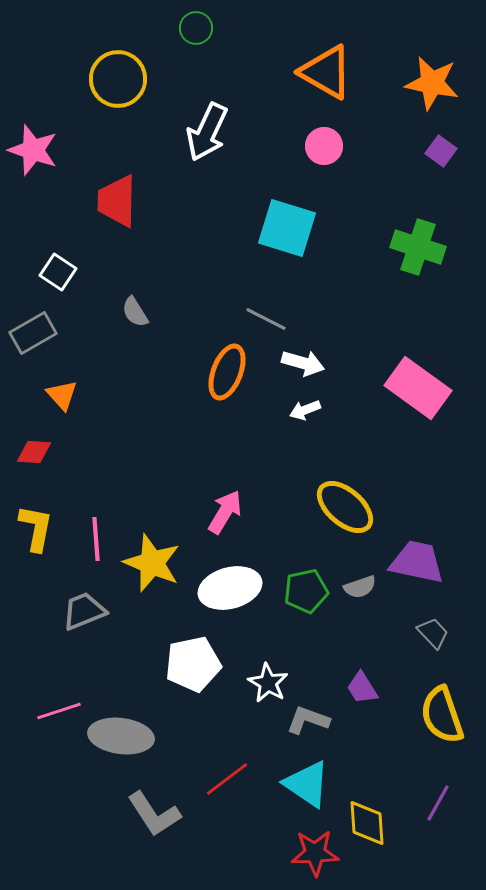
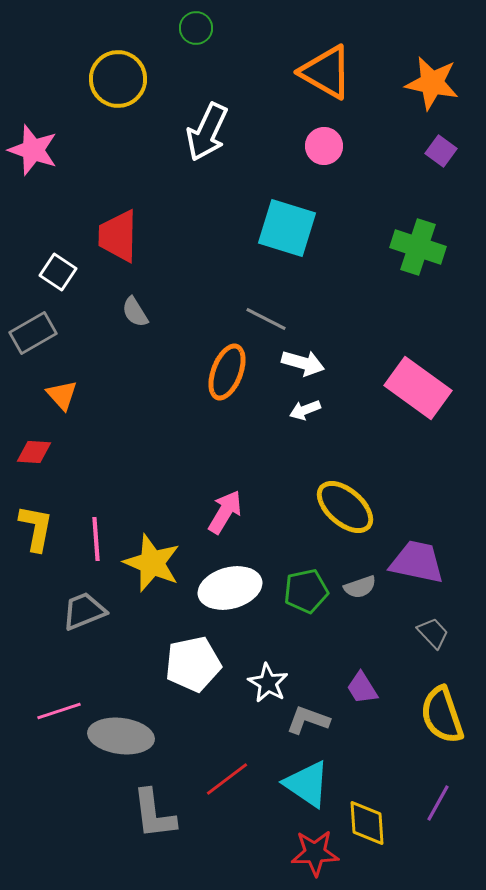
red trapezoid at (117, 201): moved 1 px right, 35 px down
gray L-shape at (154, 814): rotated 26 degrees clockwise
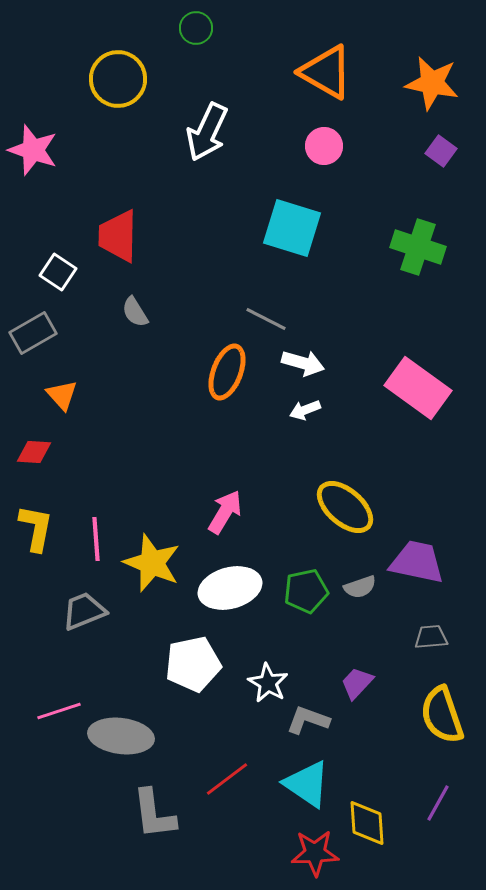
cyan square at (287, 228): moved 5 px right
gray trapezoid at (433, 633): moved 2 px left, 4 px down; rotated 52 degrees counterclockwise
purple trapezoid at (362, 688): moved 5 px left, 5 px up; rotated 75 degrees clockwise
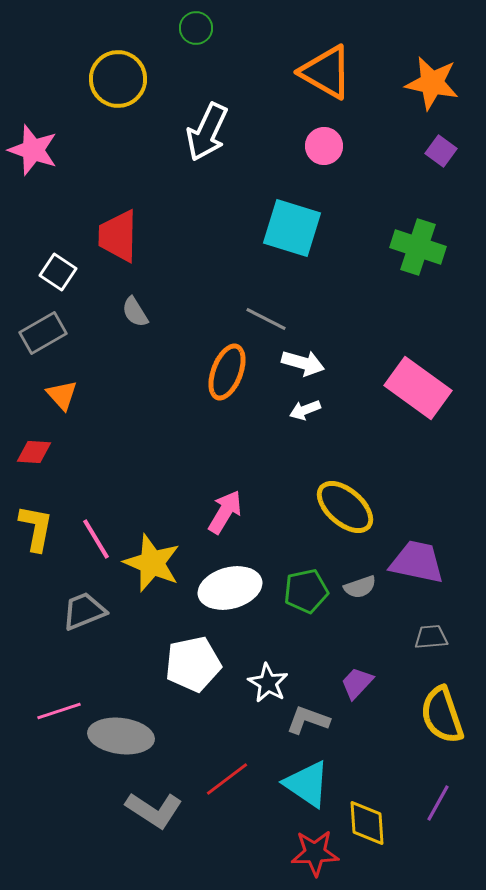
gray rectangle at (33, 333): moved 10 px right
pink line at (96, 539): rotated 27 degrees counterclockwise
gray L-shape at (154, 814): moved 4 px up; rotated 50 degrees counterclockwise
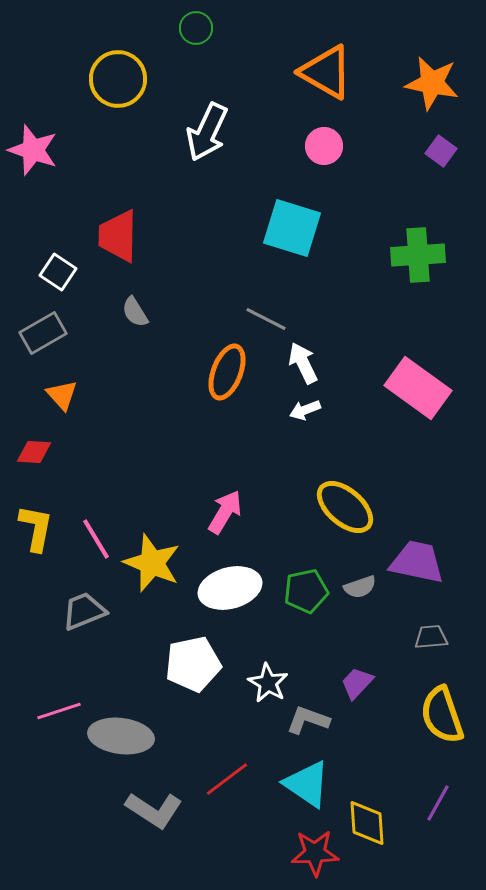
green cross at (418, 247): moved 8 px down; rotated 22 degrees counterclockwise
white arrow at (303, 363): rotated 132 degrees counterclockwise
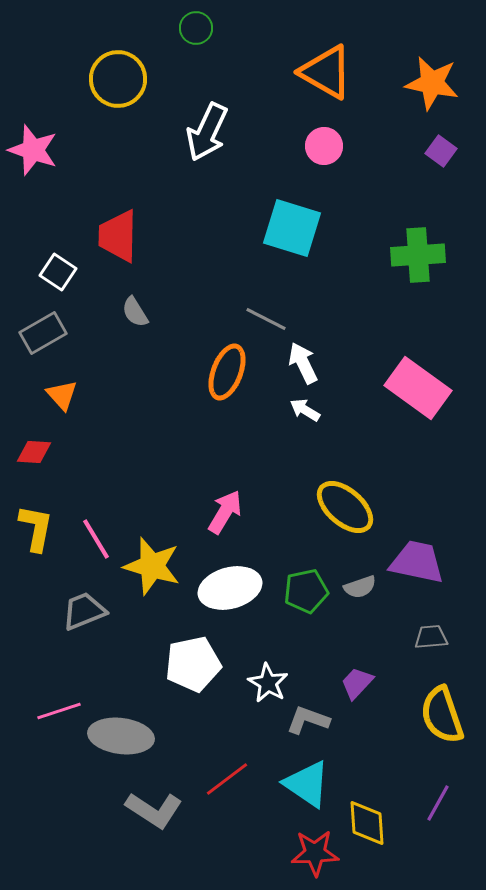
white arrow at (305, 410): rotated 52 degrees clockwise
yellow star at (152, 563): moved 3 px down; rotated 6 degrees counterclockwise
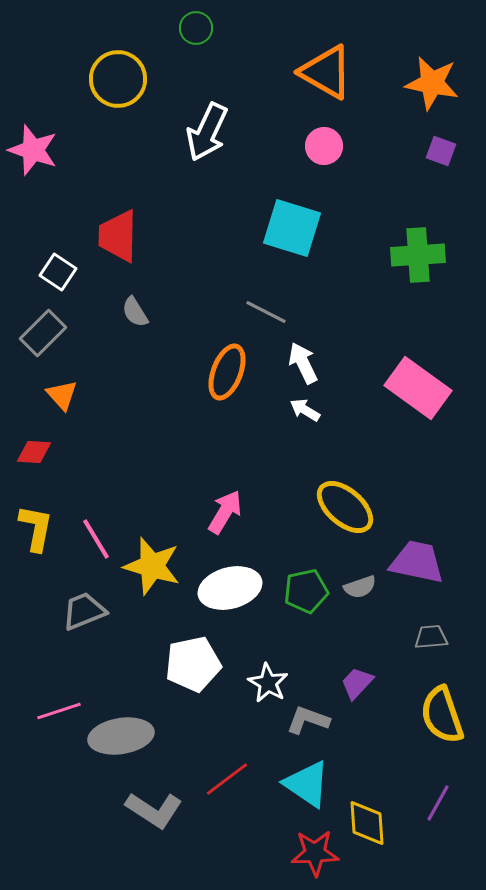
purple square at (441, 151): rotated 16 degrees counterclockwise
gray line at (266, 319): moved 7 px up
gray rectangle at (43, 333): rotated 15 degrees counterclockwise
gray ellipse at (121, 736): rotated 16 degrees counterclockwise
